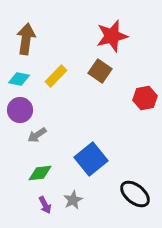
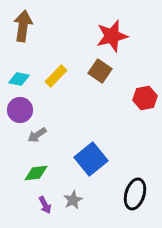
brown arrow: moved 3 px left, 13 px up
green diamond: moved 4 px left
black ellipse: rotated 68 degrees clockwise
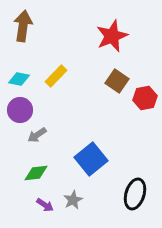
red star: rotated 8 degrees counterclockwise
brown square: moved 17 px right, 10 px down
purple arrow: rotated 30 degrees counterclockwise
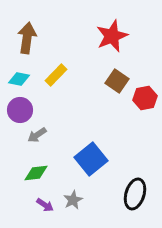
brown arrow: moved 4 px right, 12 px down
yellow rectangle: moved 1 px up
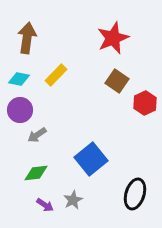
red star: moved 1 px right, 2 px down
red hexagon: moved 5 px down; rotated 15 degrees counterclockwise
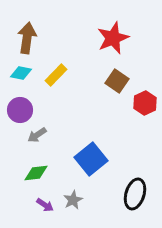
cyan diamond: moved 2 px right, 6 px up
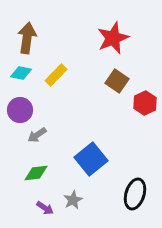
purple arrow: moved 3 px down
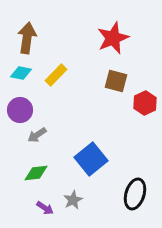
brown square: moved 1 px left; rotated 20 degrees counterclockwise
